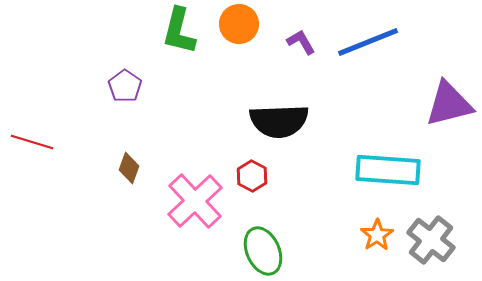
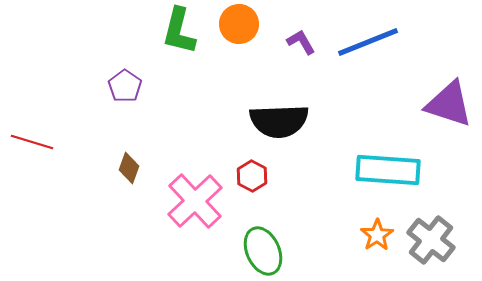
purple triangle: rotated 32 degrees clockwise
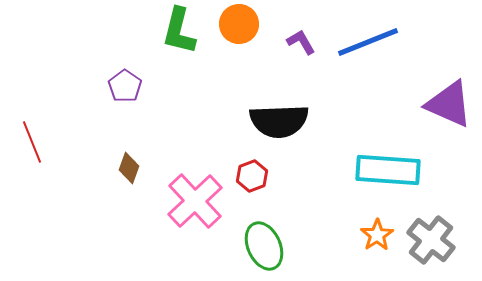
purple triangle: rotated 6 degrees clockwise
red line: rotated 51 degrees clockwise
red hexagon: rotated 12 degrees clockwise
green ellipse: moved 1 px right, 5 px up
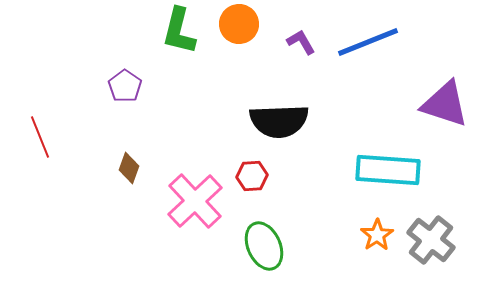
purple triangle: moved 4 px left; rotated 6 degrees counterclockwise
red line: moved 8 px right, 5 px up
red hexagon: rotated 16 degrees clockwise
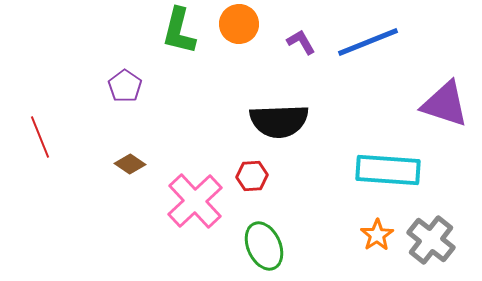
brown diamond: moved 1 px right, 4 px up; rotated 76 degrees counterclockwise
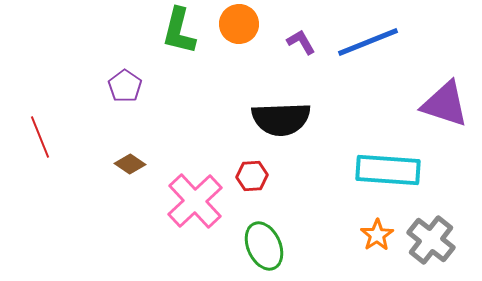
black semicircle: moved 2 px right, 2 px up
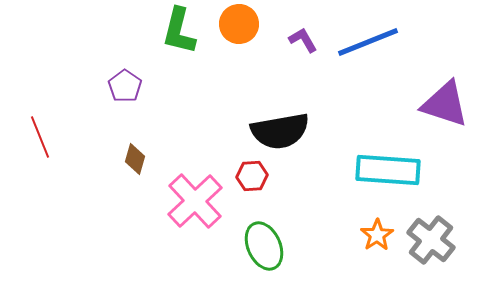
purple L-shape: moved 2 px right, 2 px up
black semicircle: moved 1 px left, 12 px down; rotated 8 degrees counterclockwise
brown diamond: moved 5 px right, 5 px up; rotated 72 degrees clockwise
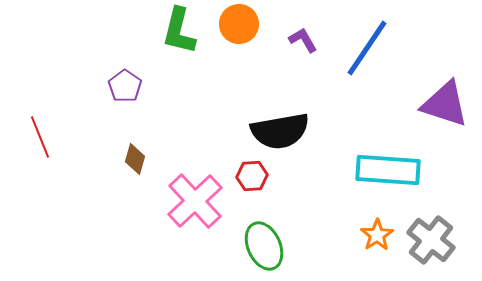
blue line: moved 1 px left, 6 px down; rotated 34 degrees counterclockwise
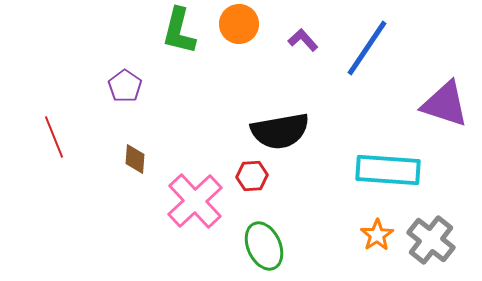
purple L-shape: rotated 12 degrees counterclockwise
red line: moved 14 px right
brown diamond: rotated 12 degrees counterclockwise
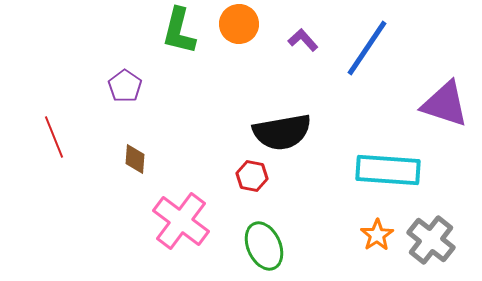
black semicircle: moved 2 px right, 1 px down
red hexagon: rotated 16 degrees clockwise
pink cross: moved 14 px left, 20 px down; rotated 10 degrees counterclockwise
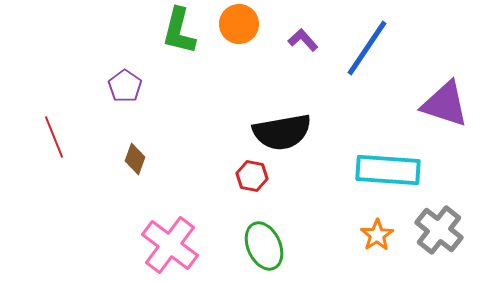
brown diamond: rotated 16 degrees clockwise
pink cross: moved 11 px left, 24 px down
gray cross: moved 8 px right, 10 px up
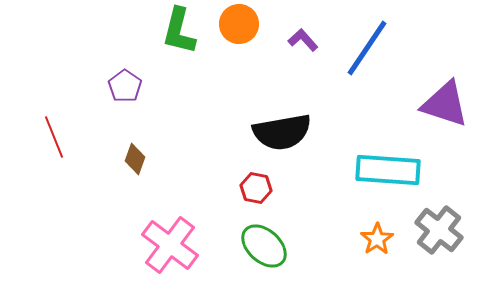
red hexagon: moved 4 px right, 12 px down
orange star: moved 4 px down
green ellipse: rotated 24 degrees counterclockwise
